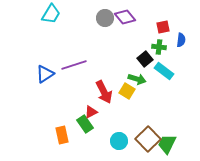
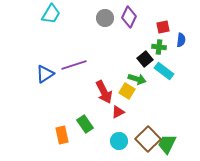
purple diamond: moved 4 px right; rotated 65 degrees clockwise
red triangle: moved 27 px right
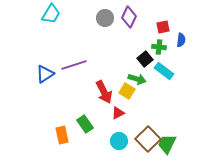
red triangle: moved 1 px down
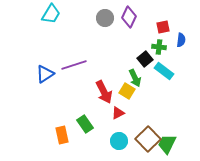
green arrow: moved 2 px left, 1 px up; rotated 48 degrees clockwise
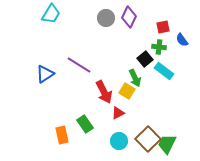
gray circle: moved 1 px right
blue semicircle: moved 1 px right; rotated 136 degrees clockwise
purple line: moved 5 px right; rotated 50 degrees clockwise
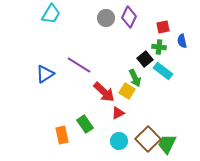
blue semicircle: moved 1 px down; rotated 24 degrees clockwise
cyan rectangle: moved 1 px left
red arrow: rotated 20 degrees counterclockwise
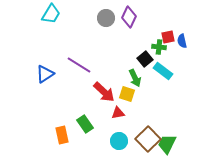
red square: moved 5 px right, 10 px down
yellow square: moved 3 px down; rotated 14 degrees counterclockwise
red triangle: rotated 16 degrees clockwise
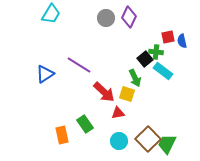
green cross: moved 3 px left, 5 px down
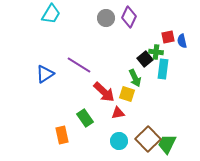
cyan rectangle: moved 2 px up; rotated 60 degrees clockwise
green rectangle: moved 6 px up
